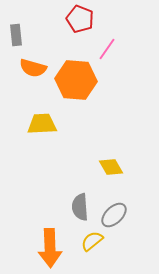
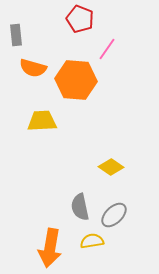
yellow trapezoid: moved 3 px up
yellow diamond: rotated 25 degrees counterclockwise
gray semicircle: rotated 8 degrees counterclockwise
yellow semicircle: rotated 30 degrees clockwise
orange arrow: rotated 12 degrees clockwise
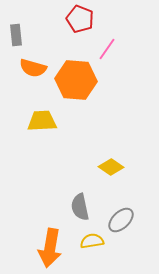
gray ellipse: moved 7 px right, 5 px down
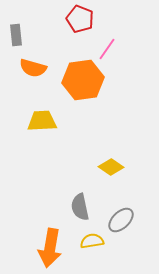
orange hexagon: moved 7 px right; rotated 12 degrees counterclockwise
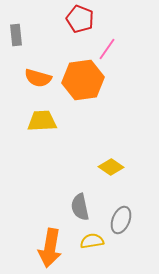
orange semicircle: moved 5 px right, 10 px down
gray ellipse: rotated 24 degrees counterclockwise
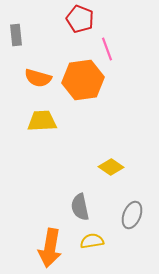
pink line: rotated 55 degrees counterclockwise
gray ellipse: moved 11 px right, 5 px up
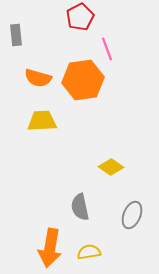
red pentagon: moved 2 px up; rotated 24 degrees clockwise
yellow semicircle: moved 3 px left, 11 px down
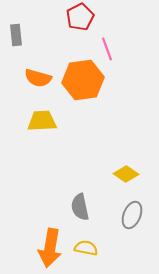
yellow diamond: moved 15 px right, 7 px down
yellow semicircle: moved 3 px left, 4 px up; rotated 20 degrees clockwise
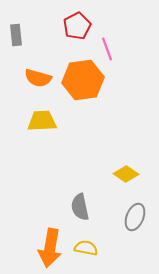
red pentagon: moved 3 px left, 9 px down
gray ellipse: moved 3 px right, 2 px down
